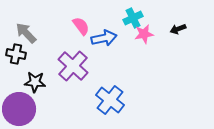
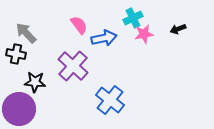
pink semicircle: moved 2 px left, 1 px up
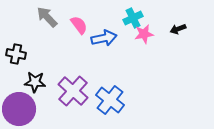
gray arrow: moved 21 px right, 16 px up
purple cross: moved 25 px down
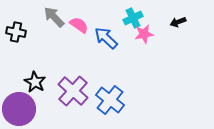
gray arrow: moved 7 px right
pink semicircle: rotated 18 degrees counterclockwise
black arrow: moved 7 px up
blue arrow: moved 2 px right; rotated 125 degrees counterclockwise
black cross: moved 22 px up
black star: rotated 25 degrees clockwise
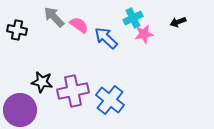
black cross: moved 1 px right, 2 px up
black star: moved 7 px right; rotated 20 degrees counterclockwise
purple cross: rotated 36 degrees clockwise
purple circle: moved 1 px right, 1 px down
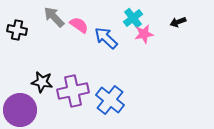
cyan cross: rotated 12 degrees counterclockwise
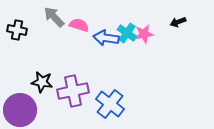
cyan cross: moved 6 px left, 15 px down; rotated 18 degrees counterclockwise
pink semicircle: rotated 18 degrees counterclockwise
blue arrow: rotated 35 degrees counterclockwise
blue cross: moved 4 px down
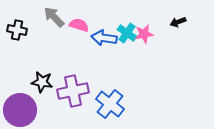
blue arrow: moved 2 px left
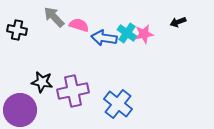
blue cross: moved 8 px right
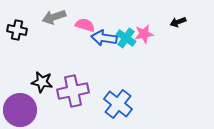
gray arrow: rotated 65 degrees counterclockwise
pink semicircle: moved 6 px right
cyan cross: moved 1 px left, 5 px down
